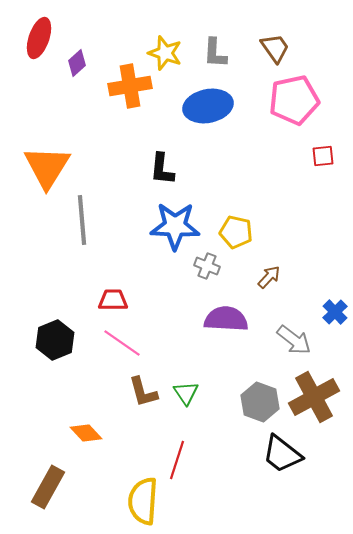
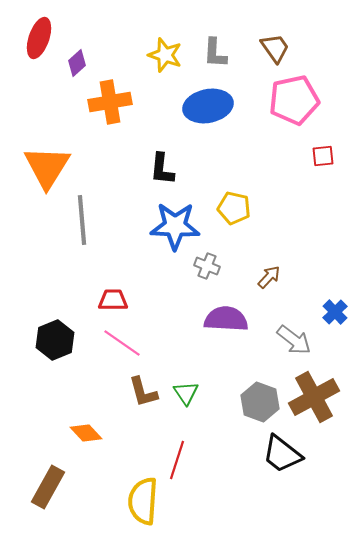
yellow star: moved 2 px down
orange cross: moved 20 px left, 16 px down
yellow pentagon: moved 2 px left, 24 px up
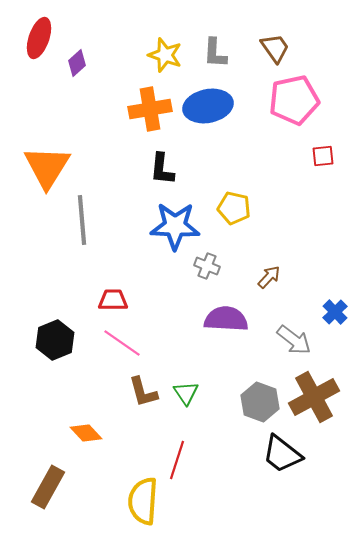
orange cross: moved 40 px right, 7 px down
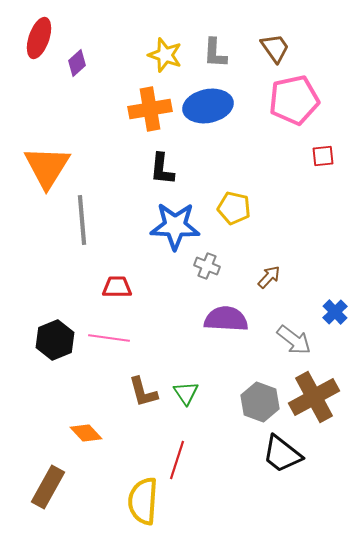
red trapezoid: moved 4 px right, 13 px up
pink line: moved 13 px left, 5 px up; rotated 27 degrees counterclockwise
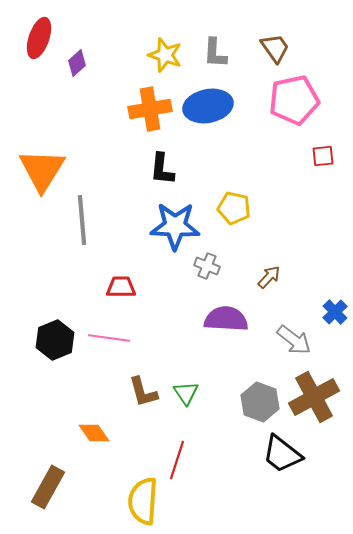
orange triangle: moved 5 px left, 3 px down
red trapezoid: moved 4 px right
orange diamond: moved 8 px right; rotated 8 degrees clockwise
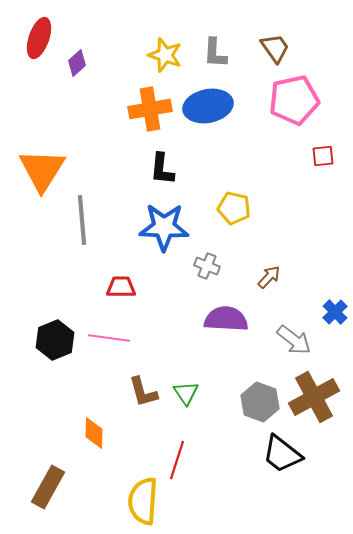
blue star: moved 11 px left, 1 px down
orange diamond: rotated 36 degrees clockwise
